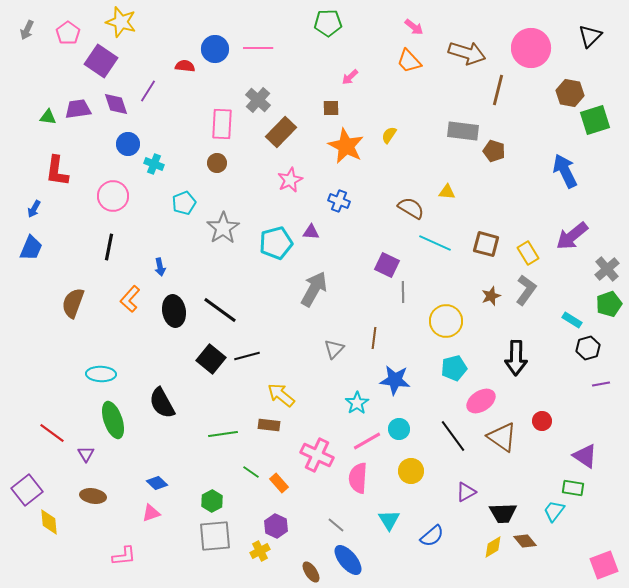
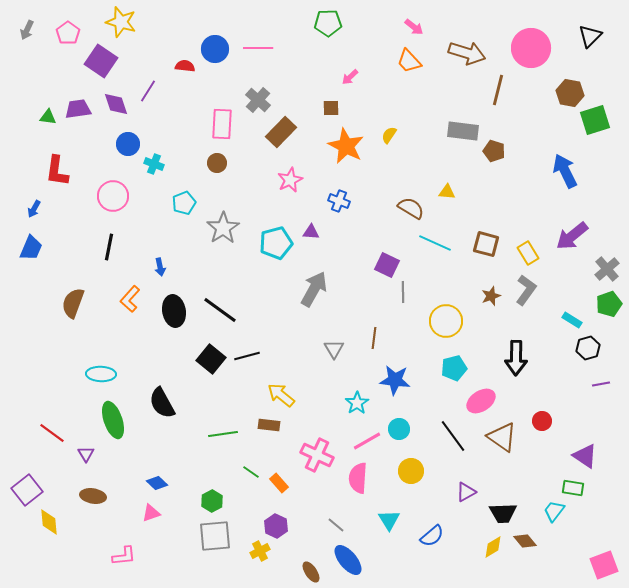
gray triangle at (334, 349): rotated 15 degrees counterclockwise
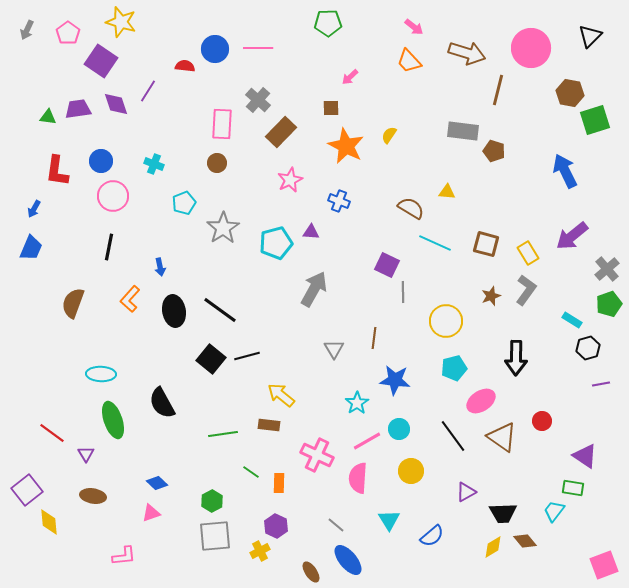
blue circle at (128, 144): moved 27 px left, 17 px down
orange rectangle at (279, 483): rotated 42 degrees clockwise
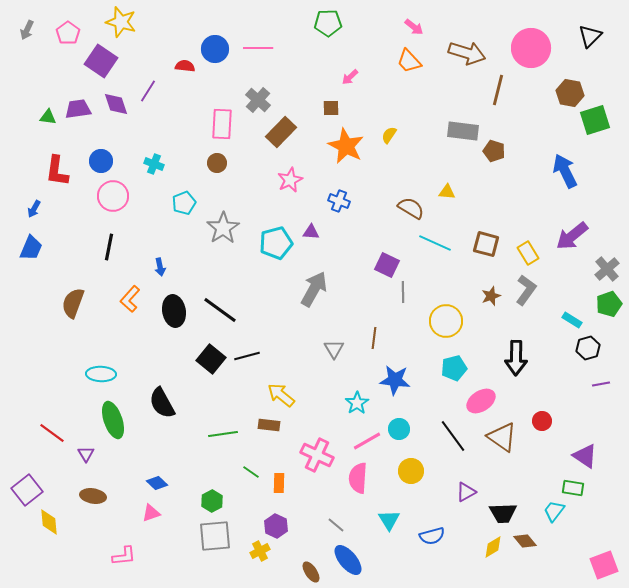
blue semicircle at (432, 536): rotated 25 degrees clockwise
